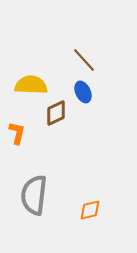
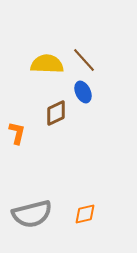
yellow semicircle: moved 16 px right, 21 px up
gray semicircle: moved 2 px left, 19 px down; rotated 111 degrees counterclockwise
orange diamond: moved 5 px left, 4 px down
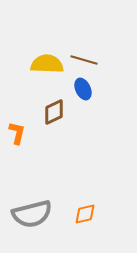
brown line: rotated 32 degrees counterclockwise
blue ellipse: moved 3 px up
brown diamond: moved 2 px left, 1 px up
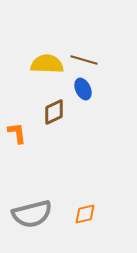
orange L-shape: rotated 20 degrees counterclockwise
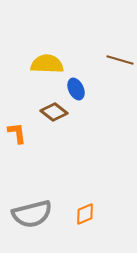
brown line: moved 36 px right
blue ellipse: moved 7 px left
brown diamond: rotated 64 degrees clockwise
orange diamond: rotated 10 degrees counterclockwise
